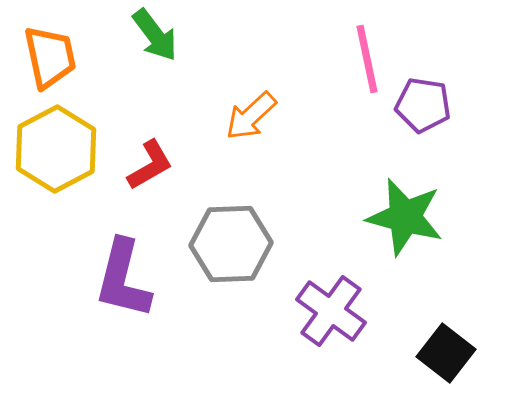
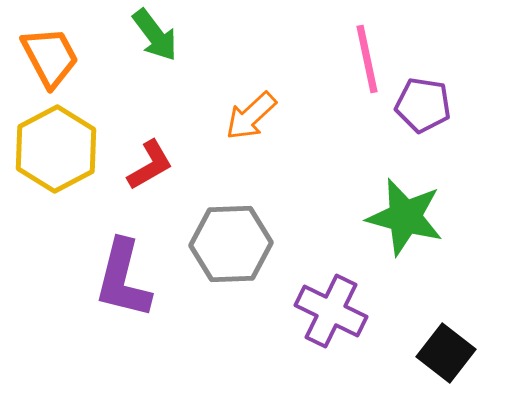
orange trapezoid: rotated 16 degrees counterclockwise
purple cross: rotated 10 degrees counterclockwise
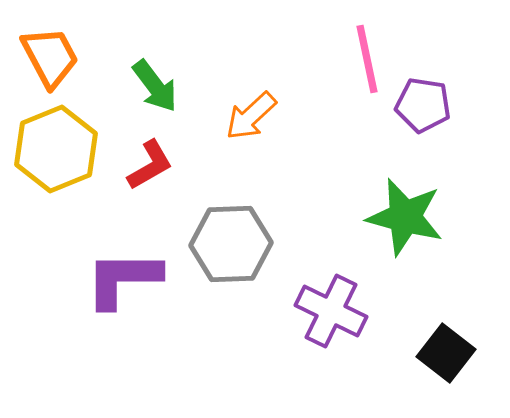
green arrow: moved 51 px down
yellow hexagon: rotated 6 degrees clockwise
purple L-shape: rotated 76 degrees clockwise
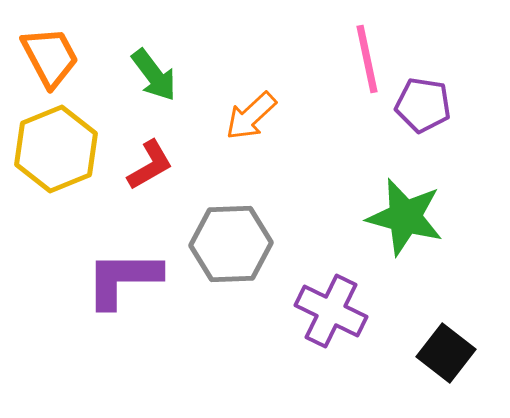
green arrow: moved 1 px left, 11 px up
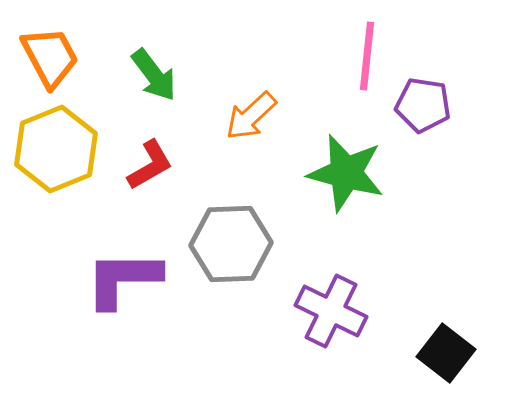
pink line: moved 3 px up; rotated 18 degrees clockwise
green star: moved 59 px left, 44 px up
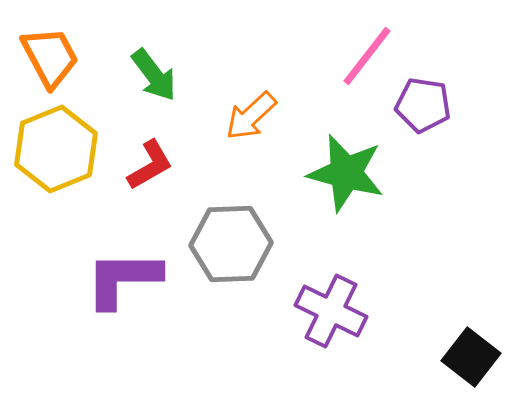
pink line: rotated 32 degrees clockwise
black square: moved 25 px right, 4 px down
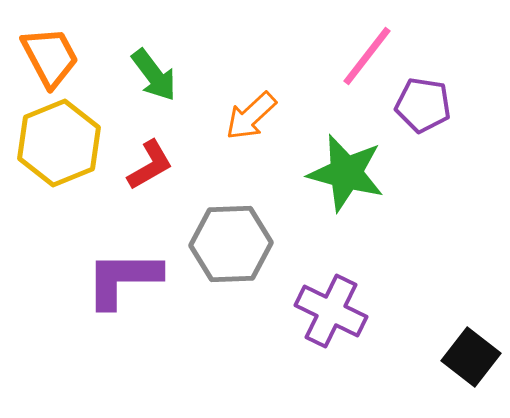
yellow hexagon: moved 3 px right, 6 px up
